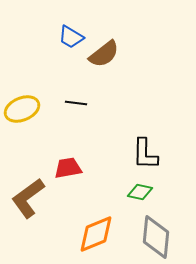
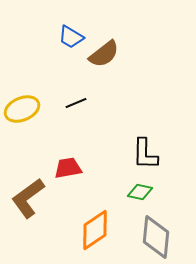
black line: rotated 30 degrees counterclockwise
orange diamond: moved 1 px left, 4 px up; rotated 12 degrees counterclockwise
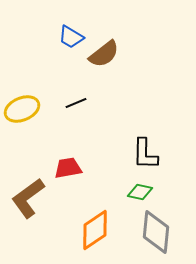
gray diamond: moved 5 px up
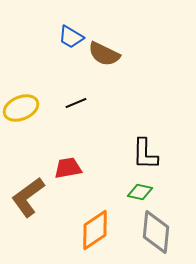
brown semicircle: rotated 64 degrees clockwise
yellow ellipse: moved 1 px left, 1 px up
brown L-shape: moved 1 px up
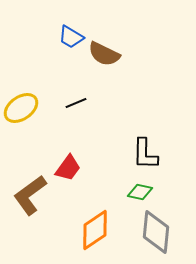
yellow ellipse: rotated 12 degrees counterclockwise
red trapezoid: rotated 136 degrees clockwise
brown L-shape: moved 2 px right, 2 px up
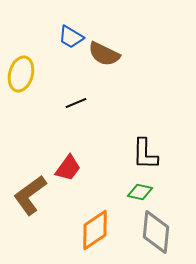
yellow ellipse: moved 34 px up; rotated 40 degrees counterclockwise
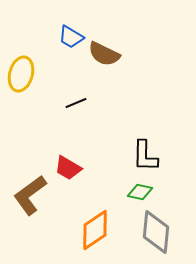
black L-shape: moved 2 px down
red trapezoid: rotated 84 degrees clockwise
